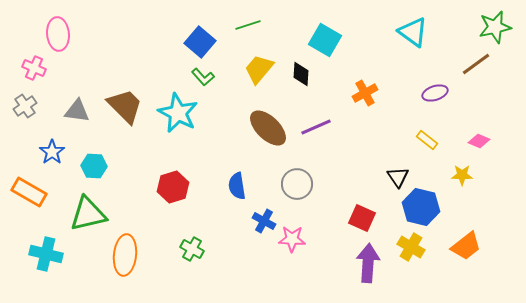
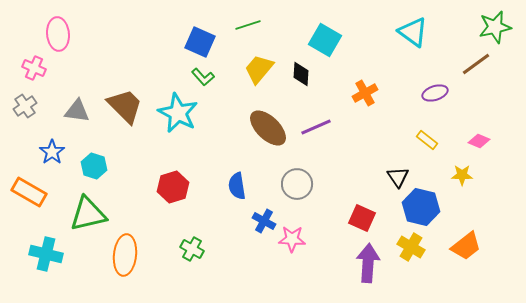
blue square: rotated 16 degrees counterclockwise
cyan hexagon: rotated 15 degrees clockwise
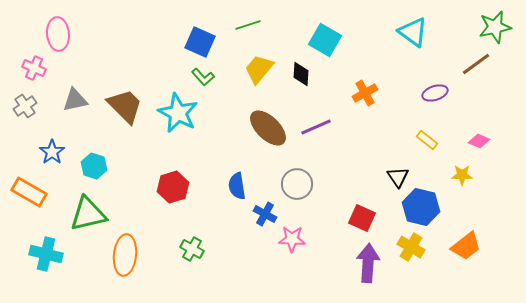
gray triangle: moved 2 px left, 11 px up; rotated 20 degrees counterclockwise
blue cross: moved 1 px right, 7 px up
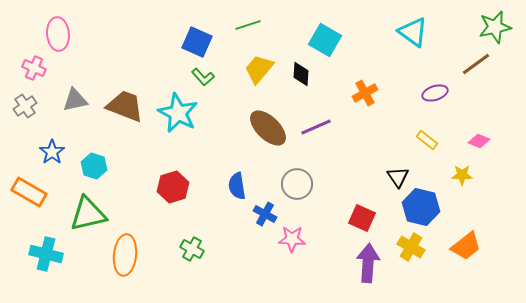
blue square: moved 3 px left
brown trapezoid: rotated 24 degrees counterclockwise
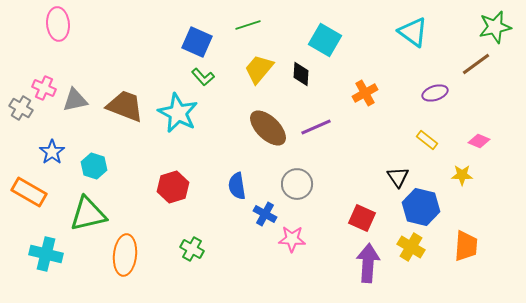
pink ellipse: moved 10 px up
pink cross: moved 10 px right, 20 px down
gray cross: moved 4 px left, 2 px down; rotated 25 degrees counterclockwise
orange trapezoid: rotated 48 degrees counterclockwise
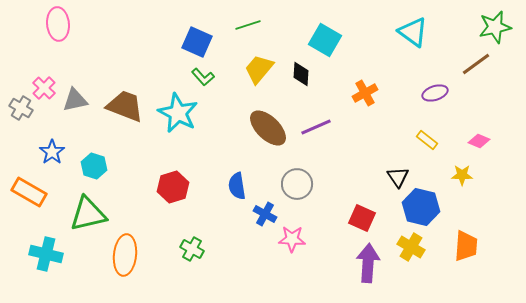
pink cross: rotated 20 degrees clockwise
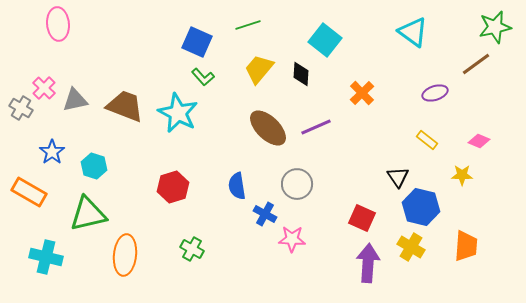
cyan square: rotated 8 degrees clockwise
orange cross: moved 3 px left; rotated 15 degrees counterclockwise
cyan cross: moved 3 px down
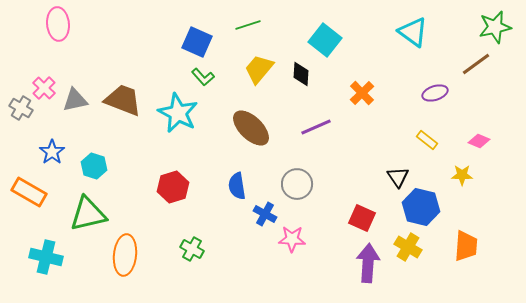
brown trapezoid: moved 2 px left, 6 px up
brown ellipse: moved 17 px left
yellow cross: moved 3 px left
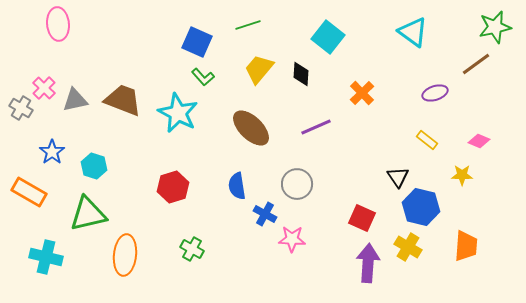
cyan square: moved 3 px right, 3 px up
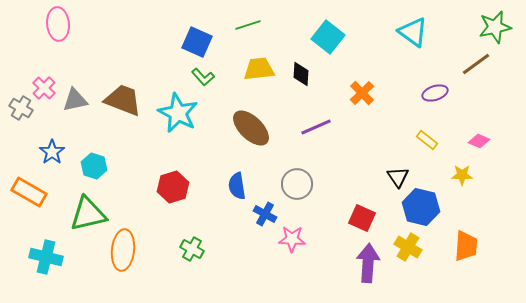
yellow trapezoid: rotated 44 degrees clockwise
orange ellipse: moved 2 px left, 5 px up
